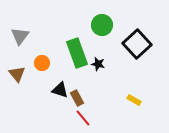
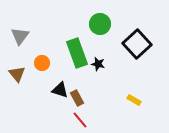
green circle: moved 2 px left, 1 px up
red line: moved 3 px left, 2 px down
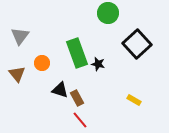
green circle: moved 8 px right, 11 px up
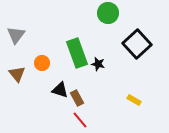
gray triangle: moved 4 px left, 1 px up
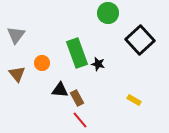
black square: moved 3 px right, 4 px up
black triangle: rotated 12 degrees counterclockwise
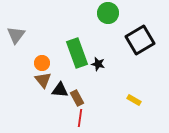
black square: rotated 12 degrees clockwise
brown triangle: moved 26 px right, 6 px down
red line: moved 2 px up; rotated 48 degrees clockwise
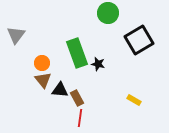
black square: moved 1 px left
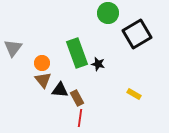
gray triangle: moved 3 px left, 13 px down
black square: moved 2 px left, 6 px up
yellow rectangle: moved 6 px up
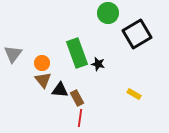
gray triangle: moved 6 px down
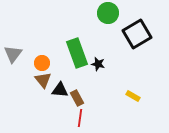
yellow rectangle: moved 1 px left, 2 px down
